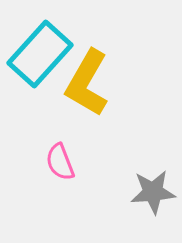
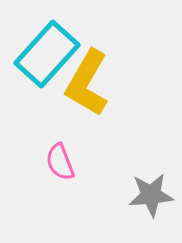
cyan rectangle: moved 7 px right
gray star: moved 2 px left, 3 px down
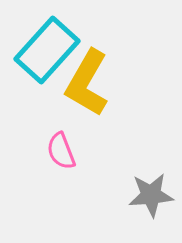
cyan rectangle: moved 4 px up
pink semicircle: moved 1 px right, 11 px up
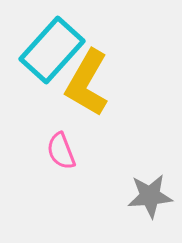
cyan rectangle: moved 5 px right
gray star: moved 1 px left, 1 px down
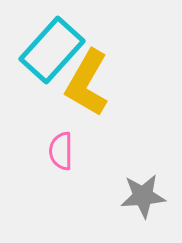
pink semicircle: rotated 21 degrees clockwise
gray star: moved 7 px left
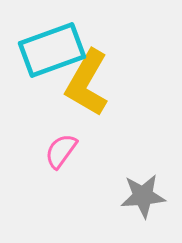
cyan rectangle: rotated 28 degrees clockwise
pink semicircle: rotated 36 degrees clockwise
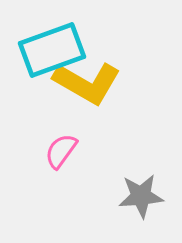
yellow L-shape: rotated 90 degrees counterclockwise
gray star: moved 2 px left
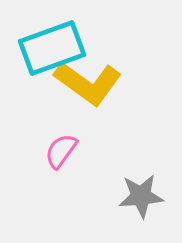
cyan rectangle: moved 2 px up
yellow L-shape: moved 1 px right; rotated 6 degrees clockwise
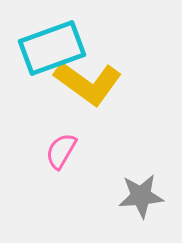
pink semicircle: rotated 6 degrees counterclockwise
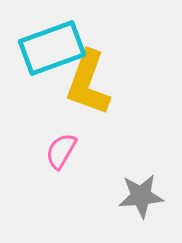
yellow L-shape: rotated 74 degrees clockwise
